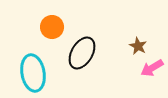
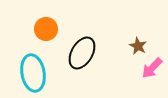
orange circle: moved 6 px left, 2 px down
pink arrow: rotated 15 degrees counterclockwise
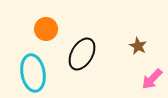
black ellipse: moved 1 px down
pink arrow: moved 11 px down
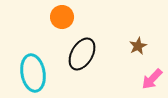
orange circle: moved 16 px right, 12 px up
brown star: rotated 18 degrees clockwise
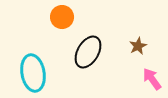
black ellipse: moved 6 px right, 2 px up
pink arrow: rotated 100 degrees clockwise
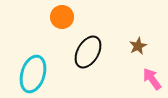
cyan ellipse: moved 1 px down; rotated 27 degrees clockwise
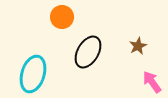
pink arrow: moved 3 px down
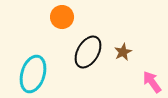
brown star: moved 15 px left, 6 px down
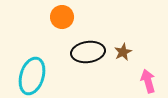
black ellipse: rotated 52 degrees clockwise
cyan ellipse: moved 1 px left, 2 px down
pink arrow: moved 4 px left, 1 px up; rotated 20 degrees clockwise
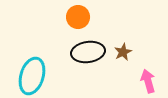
orange circle: moved 16 px right
